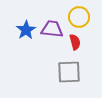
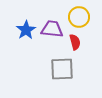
gray square: moved 7 px left, 3 px up
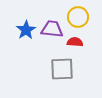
yellow circle: moved 1 px left
red semicircle: rotated 70 degrees counterclockwise
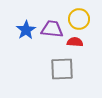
yellow circle: moved 1 px right, 2 px down
